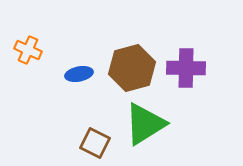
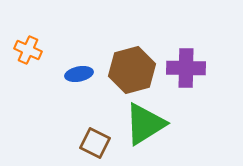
brown hexagon: moved 2 px down
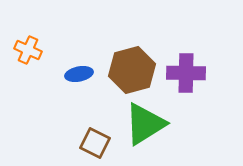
purple cross: moved 5 px down
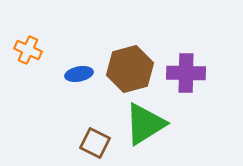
brown hexagon: moved 2 px left, 1 px up
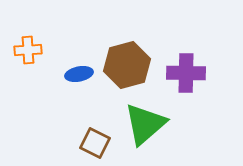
orange cross: rotated 28 degrees counterclockwise
brown hexagon: moved 3 px left, 4 px up
green triangle: rotated 9 degrees counterclockwise
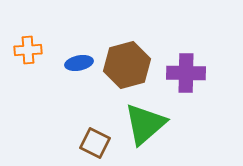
blue ellipse: moved 11 px up
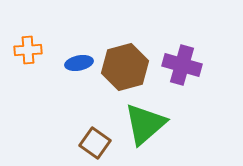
brown hexagon: moved 2 px left, 2 px down
purple cross: moved 4 px left, 8 px up; rotated 15 degrees clockwise
brown square: rotated 8 degrees clockwise
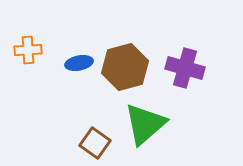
purple cross: moved 3 px right, 3 px down
